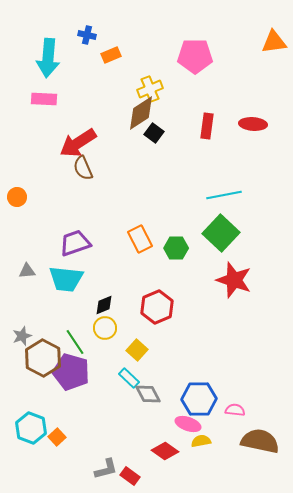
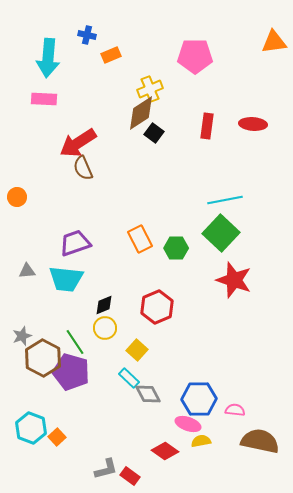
cyan line at (224, 195): moved 1 px right, 5 px down
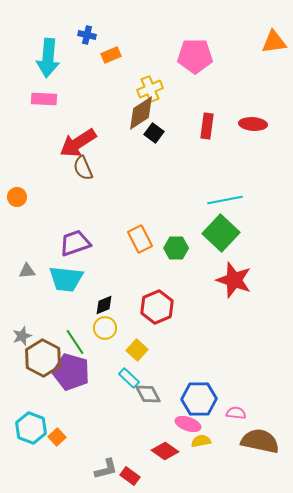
pink semicircle at (235, 410): moved 1 px right, 3 px down
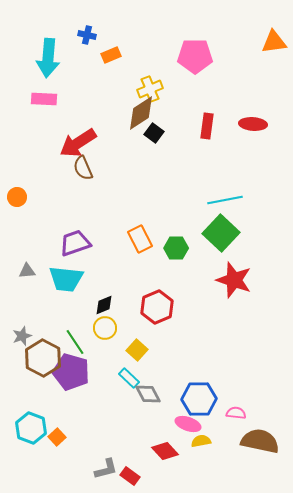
red diamond at (165, 451): rotated 12 degrees clockwise
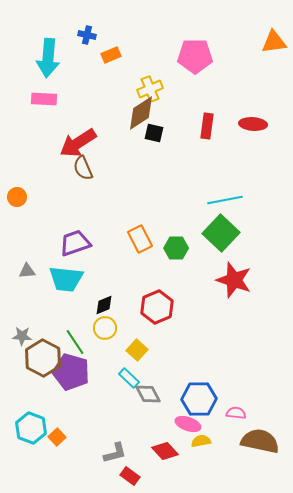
black square at (154, 133): rotated 24 degrees counterclockwise
gray star at (22, 336): rotated 24 degrees clockwise
gray L-shape at (106, 469): moved 9 px right, 16 px up
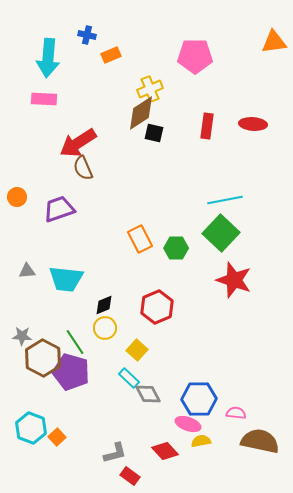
purple trapezoid at (75, 243): moved 16 px left, 34 px up
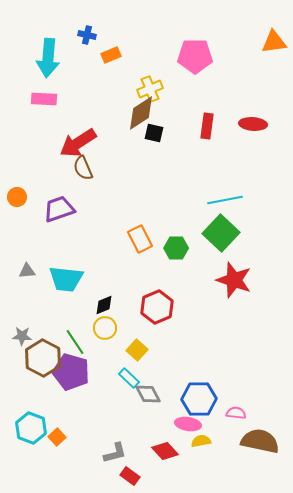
pink ellipse at (188, 424): rotated 10 degrees counterclockwise
